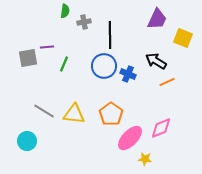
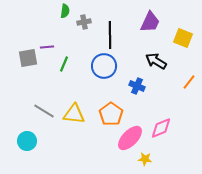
purple trapezoid: moved 7 px left, 3 px down
blue cross: moved 9 px right, 12 px down
orange line: moved 22 px right; rotated 28 degrees counterclockwise
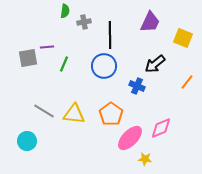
black arrow: moved 1 px left, 3 px down; rotated 70 degrees counterclockwise
orange line: moved 2 px left
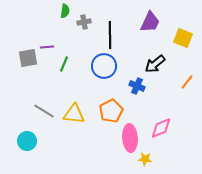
orange pentagon: moved 3 px up; rotated 10 degrees clockwise
pink ellipse: rotated 48 degrees counterclockwise
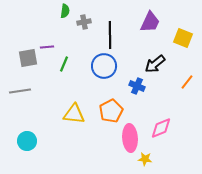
gray line: moved 24 px left, 20 px up; rotated 40 degrees counterclockwise
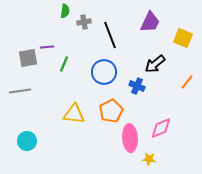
black line: rotated 20 degrees counterclockwise
blue circle: moved 6 px down
yellow star: moved 4 px right
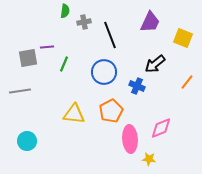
pink ellipse: moved 1 px down
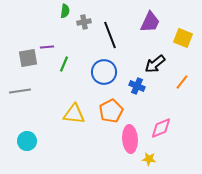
orange line: moved 5 px left
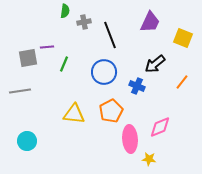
pink diamond: moved 1 px left, 1 px up
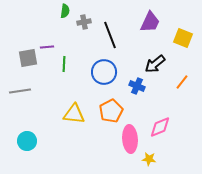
green line: rotated 21 degrees counterclockwise
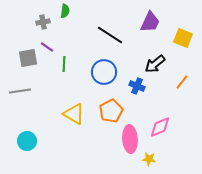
gray cross: moved 41 px left
black line: rotated 36 degrees counterclockwise
purple line: rotated 40 degrees clockwise
yellow triangle: rotated 25 degrees clockwise
